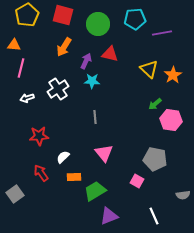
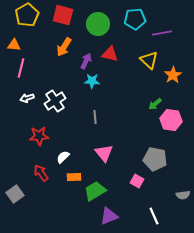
yellow triangle: moved 9 px up
white cross: moved 3 px left, 12 px down
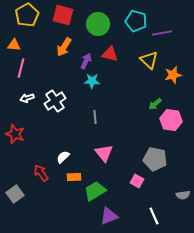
cyan pentagon: moved 1 px right, 2 px down; rotated 20 degrees clockwise
orange star: rotated 18 degrees clockwise
red star: moved 24 px left, 2 px up; rotated 24 degrees clockwise
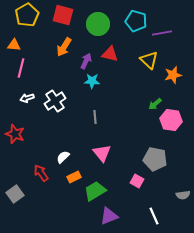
pink triangle: moved 2 px left
orange rectangle: rotated 24 degrees counterclockwise
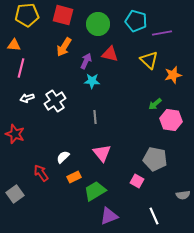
yellow pentagon: rotated 25 degrees clockwise
